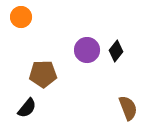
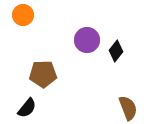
orange circle: moved 2 px right, 2 px up
purple circle: moved 10 px up
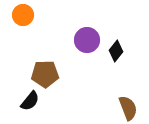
brown pentagon: moved 2 px right
black semicircle: moved 3 px right, 7 px up
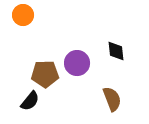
purple circle: moved 10 px left, 23 px down
black diamond: rotated 45 degrees counterclockwise
brown semicircle: moved 16 px left, 9 px up
